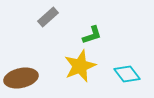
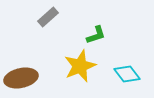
green L-shape: moved 4 px right
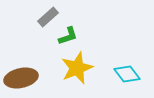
green L-shape: moved 28 px left, 1 px down
yellow star: moved 3 px left, 2 px down
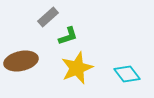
brown ellipse: moved 17 px up
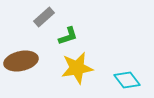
gray rectangle: moved 4 px left
yellow star: rotated 12 degrees clockwise
cyan diamond: moved 6 px down
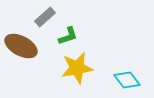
gray rectangle: moved 1 px right
brown ellipse: moved 15 px up; rotated 40 degrees clockwise
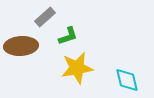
brown ellipse: rotated 32 degrees counterclockwise
cyan diamond: rotated 24 degrees clockwise
